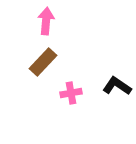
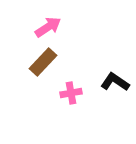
pink arrow: moved 2 px right, 6 px down; rotated 52 degrees clockwise
black L-shape: moved 2 px left, 4 px up
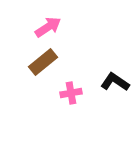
brown rectangle: rotated 8 degrees clockwise
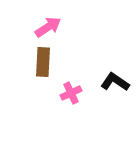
brown rectangle: rotated 48 degrees counterclockwise
pink cross: rotated 15 degrees counterclockwise
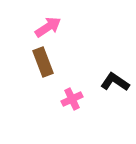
brown rectangle: rotated 24 degrees counterclockwise
pink cross: moved 1 px right, 6 px down
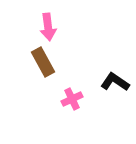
pink arrow: rotated 116 degrees clockwise
brown rectangle: rotated 8 degrees counterclockwise
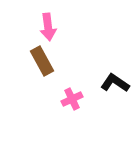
brown rectangle: moved 1 px left, 1 px up
black L-shape: moved 1 px down
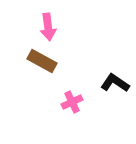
brown rectangle: rotated 32 degrees counterclockwise
pink cross: moved 3 px down
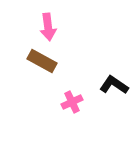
black L-shape: moved 1 px left, 2 px down
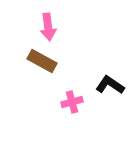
black L-shape: moved 4 px left
pink cross: rotated 10 degrees clockwise
